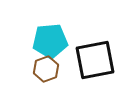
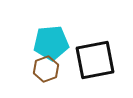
cyan pentagon: moved 1 px right, 2 px down
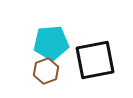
brown hexagon: moved 2 px down
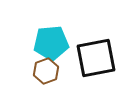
black square: moved 1 px right, 2 px up
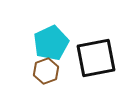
cyan pentagon: rotated 20 degrees counterclockwise
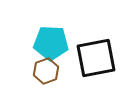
cyan pentagon: rotated 28 degrees clockwise
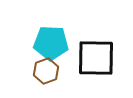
black square: rotated 12 degrees clockwise
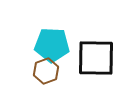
cyan pentagon: moved 1 px right, 2 px down
